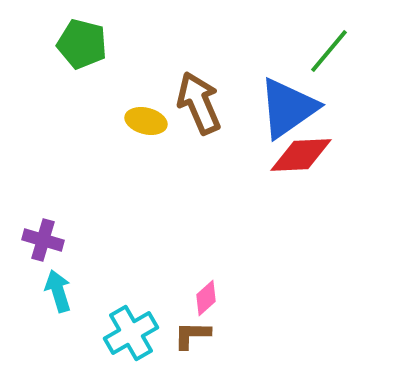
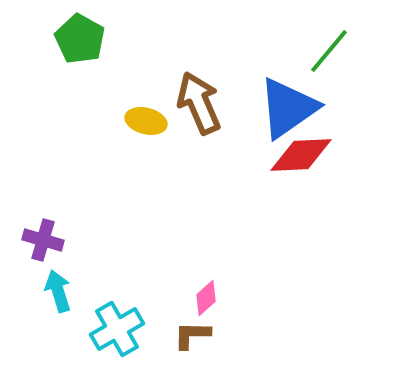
green pentagon: moved 2 px left, 5 px up; rotated 15 degrees clockwise
cyan cross: moved 14 px left, 4 px up
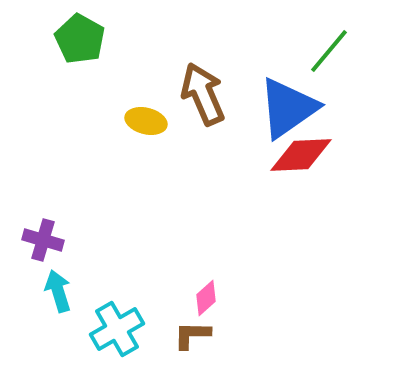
brown arrow: moved 4 px right, 9 px up
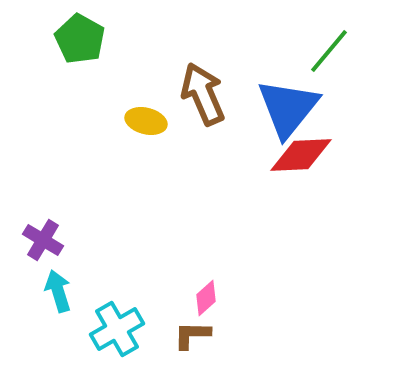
blue triangle: rotated 16 degrees counterclockwise
purple cross: rotated 15 degrees clockwise
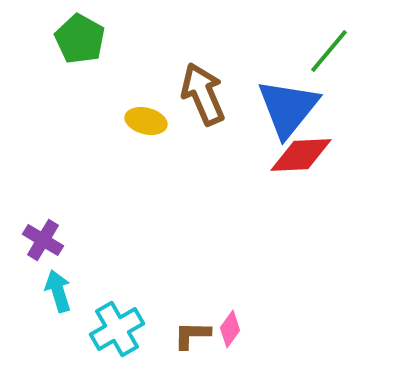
pink diamond: moved 24 px right, 31 px down; rotated 12 degrees counterclockwise
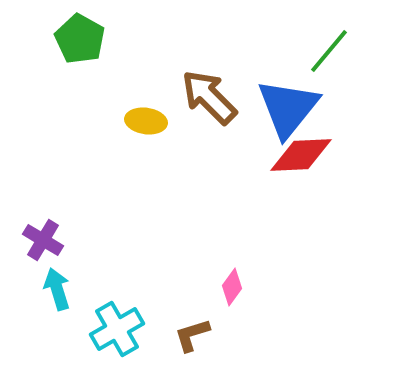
brown arrow: moved 6 px right, 3 px down; rotated 22 degrees counterclockwise
yellow ellipse: rotated 6 degrees counterclockwise
cyan arrow: moved 1 px left, 2 px up
pink diamond: moved 2 px right, 42 px up
brown L-shape: rotated 18 degrees counterclockwise
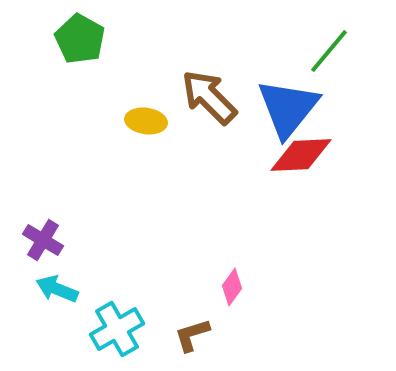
cyan arrow: rotated 51 degrees counterclockwise
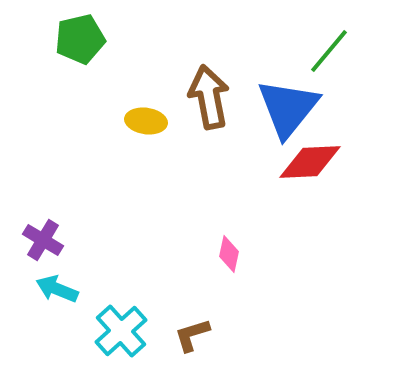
green pentagon: rotated 30 degrees clockwise
brown arrow: rotated 34 degrees clockwise
red diamond: moved 9 px right, 7 px down
pink diamond: moved 3 px left, 33 px up; rotated 24 degrees counterclockwise
cyan cross: moved 4 px right, 2 px down; rotated 12 degrees counterclockwise
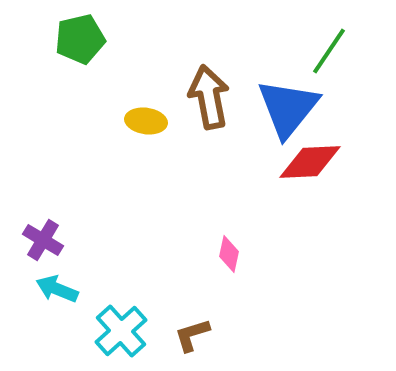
green line: rotated 6 degrees counterclockwise
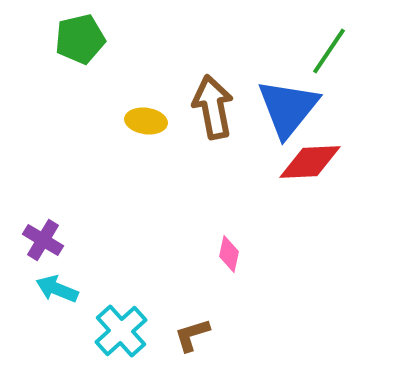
brown arrow: moved 4 px right, 10 px down
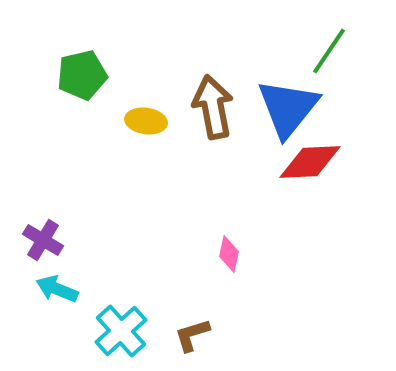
green pentagon: moved 2 px right, 36 px down
